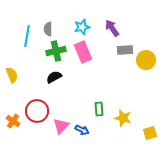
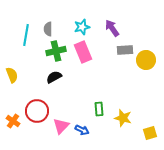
cyan line: moved 1 px left, 1 px up
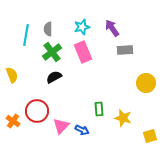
green cross: moved 4 px left, 1 px down; rotated 24 degrees counterclockwise
yellow circle: moved 23 px down
yellow square: moved 3 px down
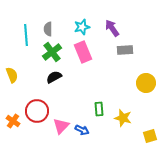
cyan line: rotated 15 degrees counterclockwise
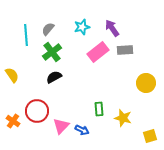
gray semicircle: rotated 40 degrees clockwise
pink rectangle: moved 15 px right; rotated 75 degrees clockwise
yellow semicircle: rotated 14 degrees counterclockwise
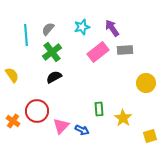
yellow star: rotated 18 degrees clockwise
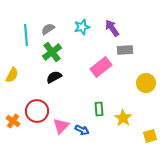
gray semicircle: rotated 16 degrees clockwise
pink rectangle: moved 3 px right, 15 px down
yellow semicircle: rotated 63 degrees clockwise
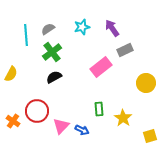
gray rectangle: rotated 21 degrees counterclockwise
yellow semicircle: moved 1 px left, 1 px up
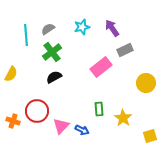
orange cross: rotated 16 degrees counterclockwise
